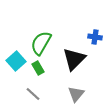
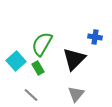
green semicircle: moved 1 px right, 1 px down
gray line: moved 2 px left, 1 px down
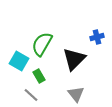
blue cross: moved 2 px right; rotated 24 degrees counterclockwise
cyan square: moved 3 px right; rotated 18 degrees counterclockwise
green rectangle: moved 1 px right, 8 px down
gray triangle: rotated 18 degrees counterclockwise
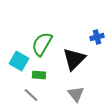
green rectangle: moved 1 px up; rotated 56 degrees counterclockwise
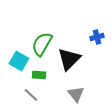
black triangle: moved 5 px left
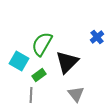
blue cross: rotated 24 degrees counterclockwise
black triangle: moved 2 px left, 3 px down
green rectangle: rotated 40 degrees counterclockwise
gray line: rotated 49 degrees clockwise
